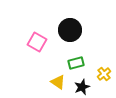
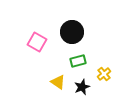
black circle: moved 2 px right, 2 px down
green rectangle: moved 2 px right, 2 px up
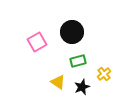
pink square: rotated 30 degrees clockwise
